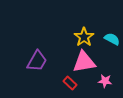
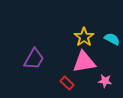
purple trapezoid: moved 3 px left, 2 px up
red rectangle: moved 3 px left
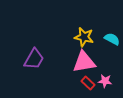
yellow star: rotated 24 degrees counterclockwise
red rectangle: moved 21 px right
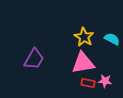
yellow star: rotated 18 degrees clockwise
pink triangle: moved 1 px left, 1 px down
red rectangle: rotated 32 degrees counterclockwise
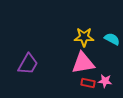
yellow star: rotated 30 degrees counterclockwise
purple trapezoid: moved 6 px left, 5 px down
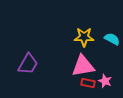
pink triangle: moved 3 px down
pink star: rotated 16 degrees clockwise
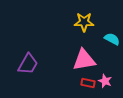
yellow star: moved 15 px up
pink triangle: moved 1 px right, 6 px up
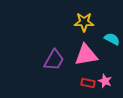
pink triangle: moved 2 px right, 5 px up
purple trapezoid: moved 26 px right, 4 px up
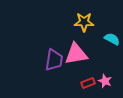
pink triangle: moved 10 px left, 1 px up
purple trapezoid: rotated 20 degrees counterclockwise
red rectangle: rotated 32 degrees counterclockwise
